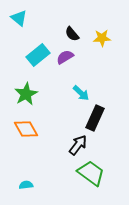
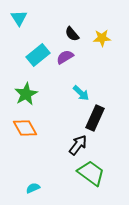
cyan triangle: rotated 18 degrees clockwise
orange diamond: moved 1 px left, 1 px up
cyan semicircle: moved 7 px right, 3 px down; rotated 16 degrees counterclockwise
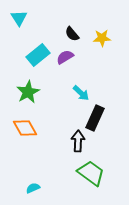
green star: moved 2 px right, 2 px up
black arrow: moved 4 px up; rotated 35 degrees counterclockwise
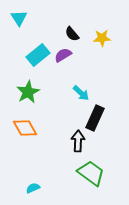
purple semicircle: moved 2 px left, 2 px up
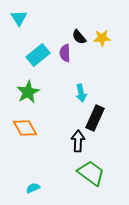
black semicircle: moved 7 px right, 3 px down
purple semicircle: moved 2 px right, 2 px up; rotated 60 degrees counterclockwise
cyan arrow: rotated 36 degrees clockwise
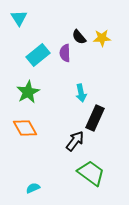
black arrow: moved 3 px left; rotated 35 degrees clockwise
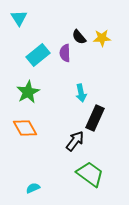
green trapezoid: moved 1 px left, 1 px down
